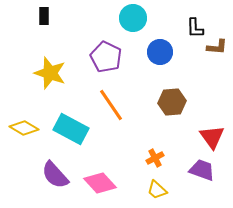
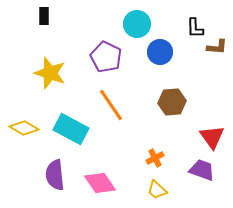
cyan circle: moved 4 px right, 6 px down
purple semicircle: rotated 36 degrees clockwise
pink diamond: rotated 8 degrees clockwise
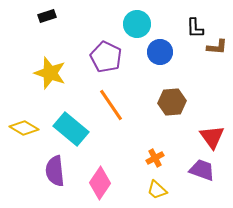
black rectangle: moved 3 px right; rotated 72 degrees clockwise
cyan rectangle: rotated 12 degrees clockwise
purple semicircle: moved 4 px up
pink diamond: rotated 68 degrees clockwise
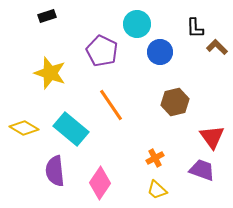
brown L-shape: rotated 140 degrees counterclockwise
purple pentagon: moved 4 px left, 6 px up
brown hexagon: moved 3 px right; rotated 8 degrees counterclockwise
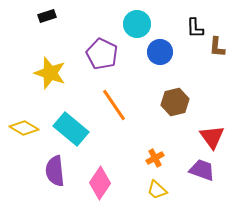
brown L-shape: rotated 130 degrees counterclockwise
purple pentagon: moved 3 px down
orange line: moved 3 px right
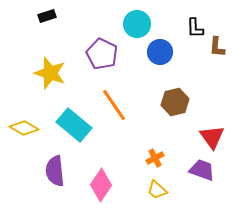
cyan rectangle: moved 3 px right, 4 px up
pink diamond: moved 1 px right, 2 px down
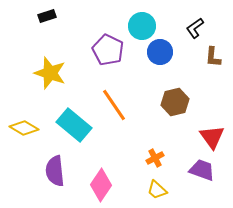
cyan circle: moved 5 px right, 2 px down
black L-shape: rotated 55 degrees clockwise
brown L-shape: moved 4 px left, 10 px down
purple pentagon: moved 6 px right, 4 px up
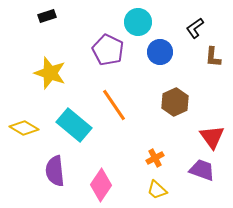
cyan circle: moved 4 px left, 4 px up
brown hexagon: rotated 12 degrees counterclockwise
